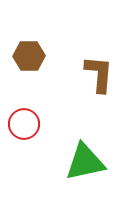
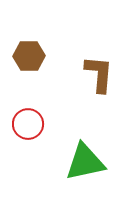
red circle: moved 4 px right
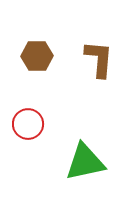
brown hexagon: moved 8 px right
brown L-shape: moved 15 px up
